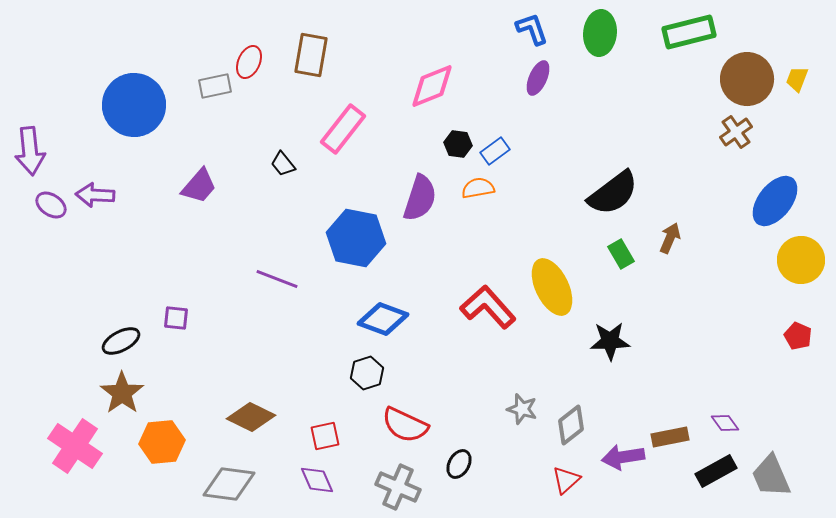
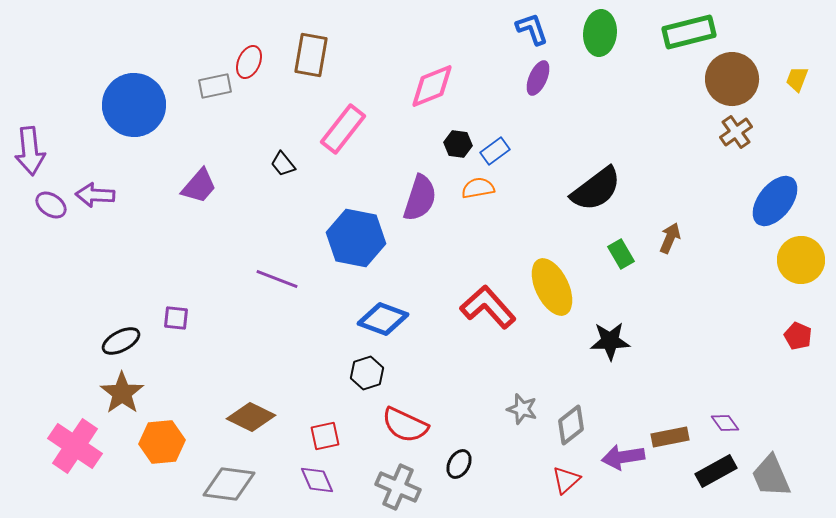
brown circle at (747, 79): moved 15 px left
black semicircle at (613, 193): moved 17 px left, 4 px up
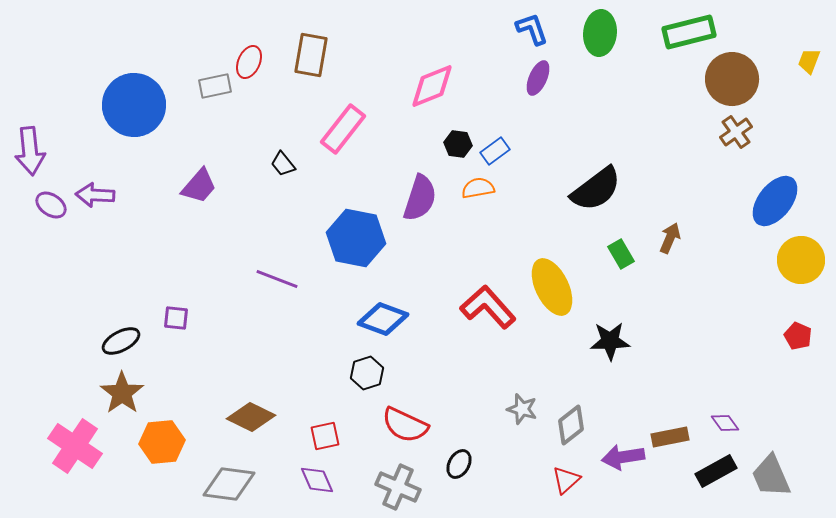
yellow trapezoid at (797, 79): moved 12 px right, 18 px up
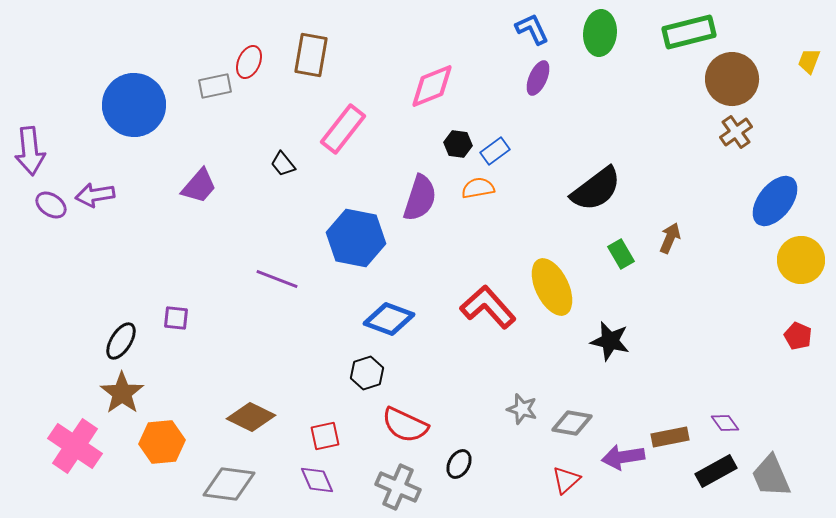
blue L-shape at (532, 29): rotated 6 degrees counterclockwise
purple arrow at (95, 195): rotated 12 degrees counterclockwise
blue diamond at (383, 319): moved 6 px right
black ellipse at (121, 341): rotated 30 degrees counterclockwise
black star at (610, 341): rotated 15 degrees clockwise
gray diamond at (571, 425): moved 1 px right, 2 px up; rotated 48 degrees clockwise
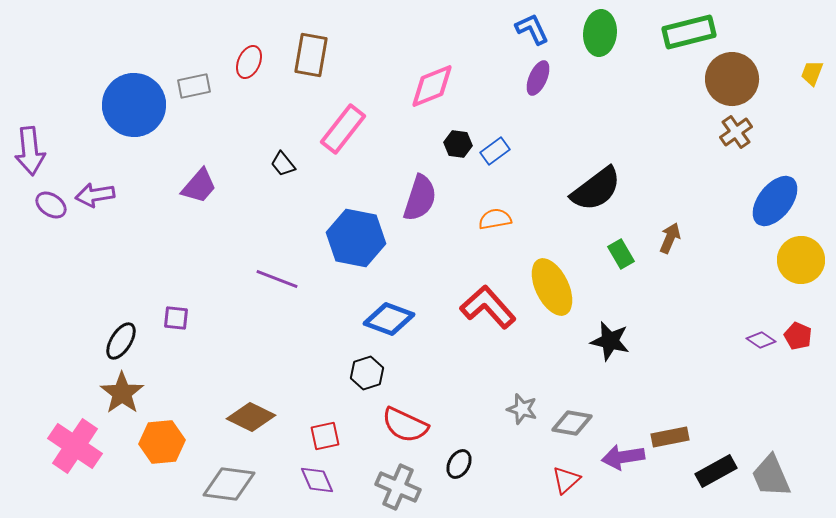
yellow trapezoid at (809, 61): moved 3 px right, 12 px down
gray rectangle at (215, 86): moved 21 px left
orange semicircle at (478, 188): moved 17 px right, 31 px down
purple diamond at (725, 423): moved 36 px right, 83 px up; rotated 20 degrees counterclockwise
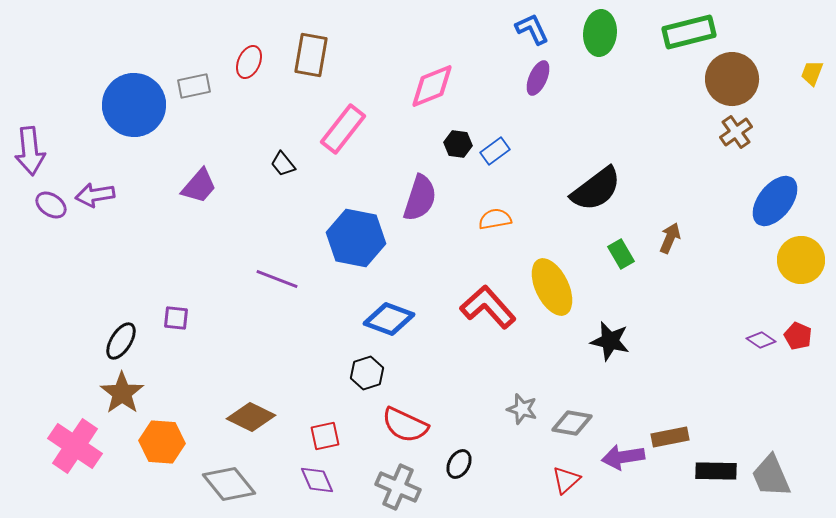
orange hexagon at (162, 442): rotated 9 degrees clockwise
black rectangle at (716, 471): rotated 30 degrees clockwise
gray diamond at (229, 484): rotated 44 degrees clockwise
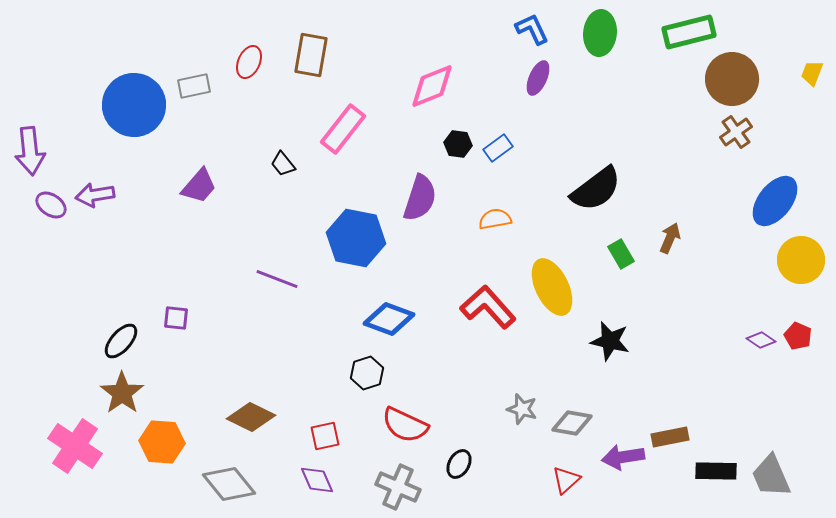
blue rectangle at (495, 151): moved 3 px right, 3 px up
black ellipse at (121, 341): rotated 9 degrees clockwise
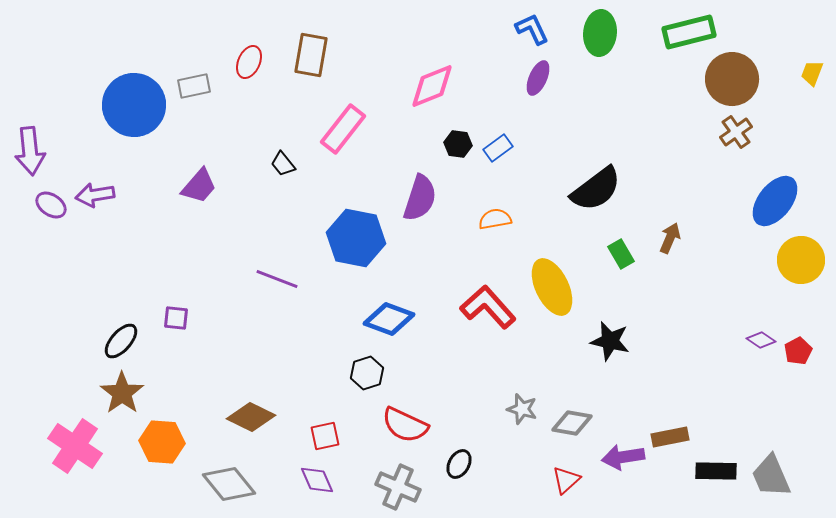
red pentagon at (798, 336): moved 15 px down; rotated 20 degrees clockwise
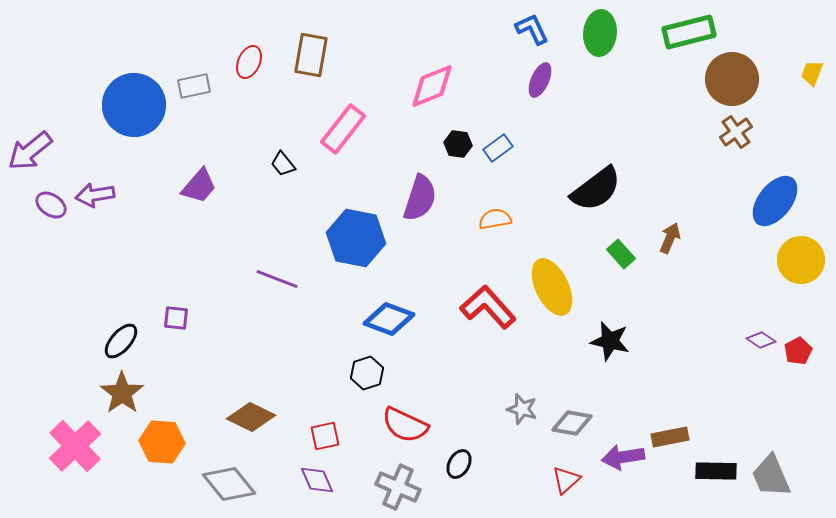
purple ellipse at (538, 78): moved 2 px right, 2 px down
purple arrow at (30, 151): rotated 57 degrees clockwise
green rectangle at (621, 254): rotated 12 degrees counterclockwise
pink cross at (75, 446): rotated 12 degrees clockwise
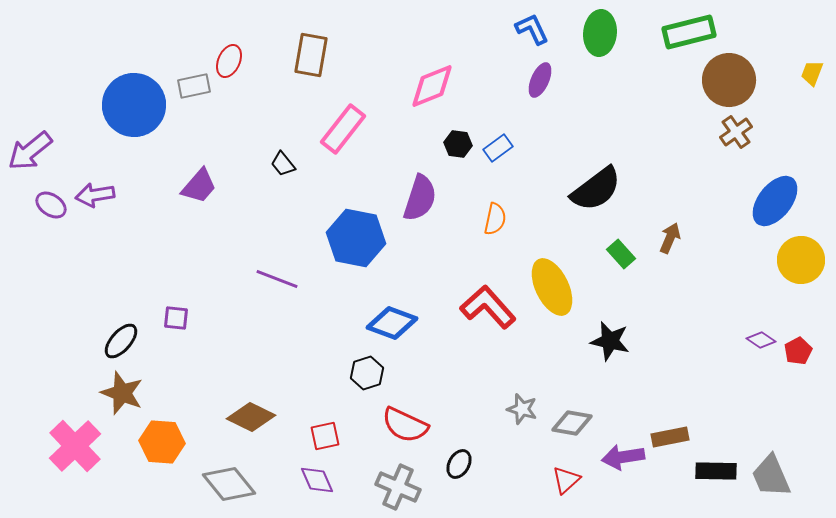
red ellipse at (249, 62): moved 20 px left, 1 px up
brown circle at (732, 79): moved 3 px left, 1 px down
orange semicircle at (495, 219): rotated 112 degrees clockwise
blue diamond at (389, 319): moved 3 px right, 4 px down
brown star at (122, 393): rotated 15 degrees counterclockwise
